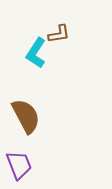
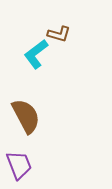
brown L-shape: rotated 25 degrees clockwise
cyan L-shape: moved 1 px down; rotated 20 degrees clockwise
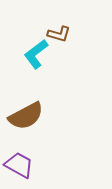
brown semicircle: rotated 90 degrees clockwise
purple trapezoid: rotated 40 degrees counterclockwise
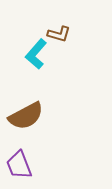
cyan L-shape: rotated 12 degrees counterclockwise
purple trapezoid: rotated 140 degrees counterclockwise
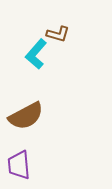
brown L-shape: moved 1 px left
purple trapezoid: rotated 16 degrees clockwise
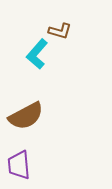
brown L-shape: moved 2 px right, 3 px up
cyan L-shape: moved 1 px right
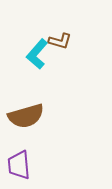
brown L-shape: moved 10 px down
brown semicircle: rotated 12 degrees clockwise
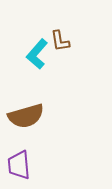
brown L-shape: rotated 65 degrees clockwise
